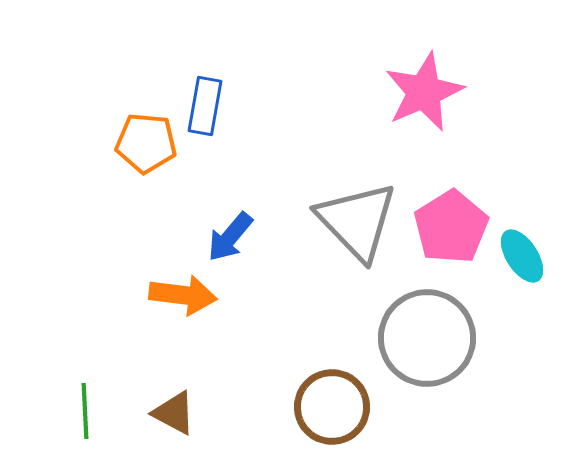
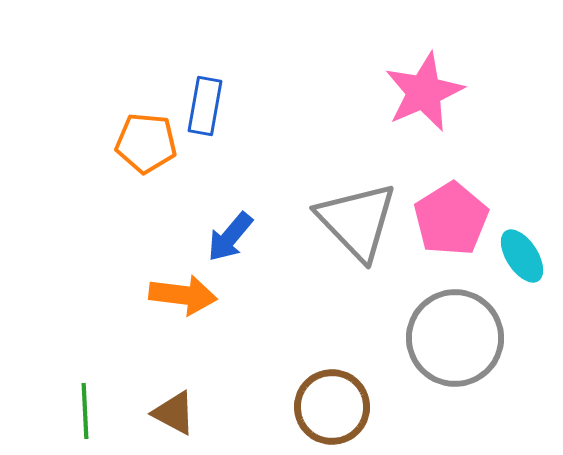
pink pentagon: moved 8 px up
gray circle: moved 28 px right
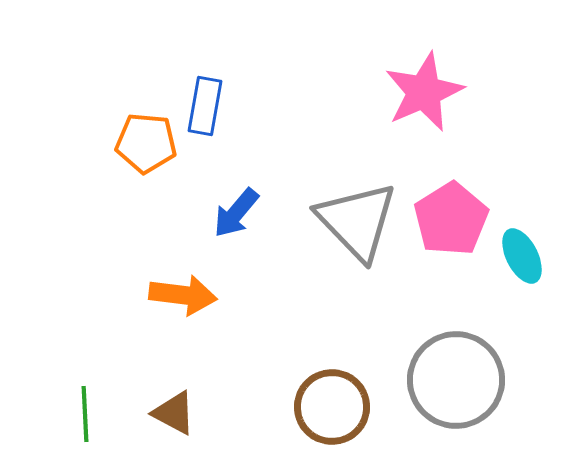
blue arrow: moved 6 px right, 24 px up
cyan ellipse: rotated 6 degrees clockwise
gray circle: moved 1 px right, 42 px down
green line: moved 3 px down
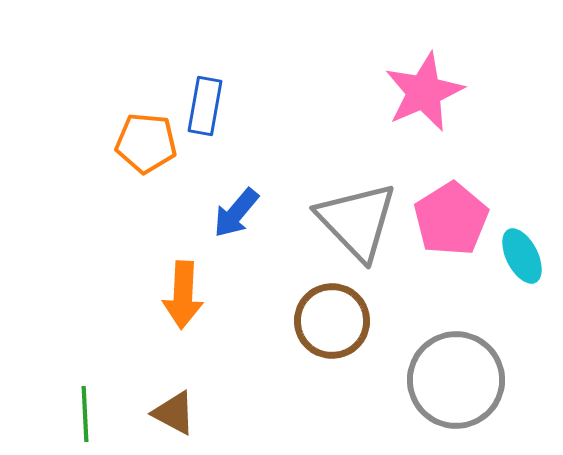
orange arrow: rotated 86 degrees clockwise
brown circle: moved 86 px up
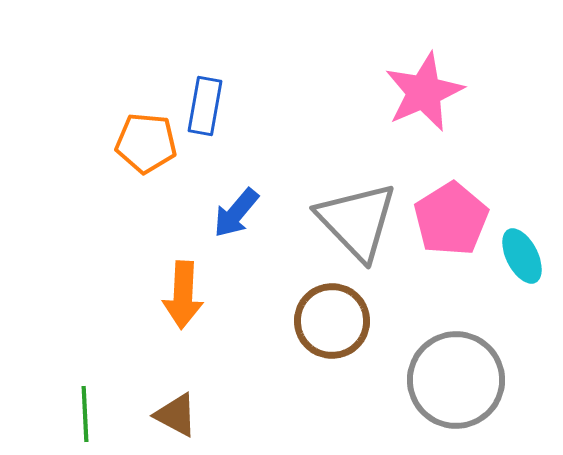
brown triangle: moved 2 px right, 2 px down
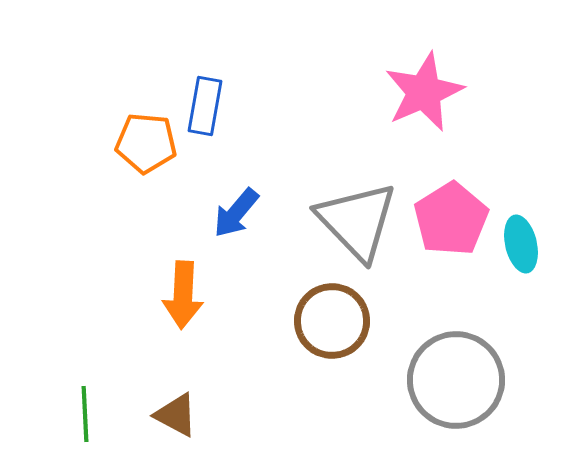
cyan ellipse: moved 1 px left, 12 px up; rotated 14 degrees clockwise
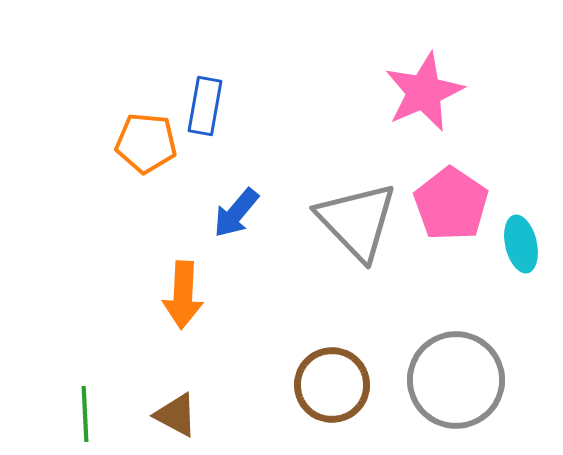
pink pentagon: moved 15 px up; rotated 6 degrees counterclockwise
brown circle: moved 64 px down
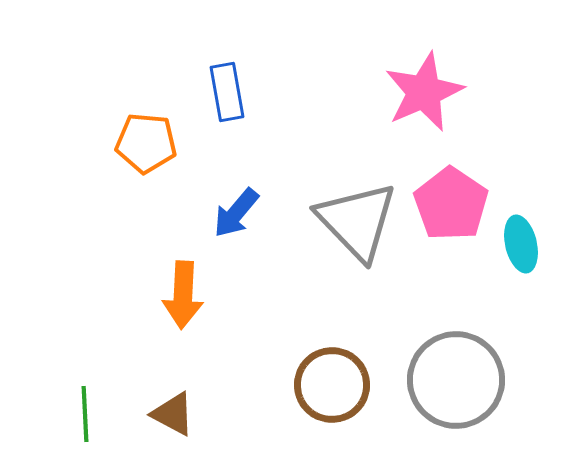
blue rectangle: moved 22 px right, 14 px up; rotated 20 degrees counterclockwise
brown triangle: moved 3 px left, 1 px up
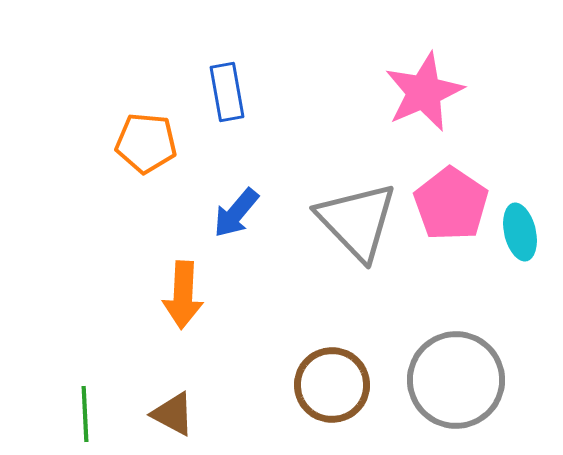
cyan ellipse: moved 1 px left, 12 px up
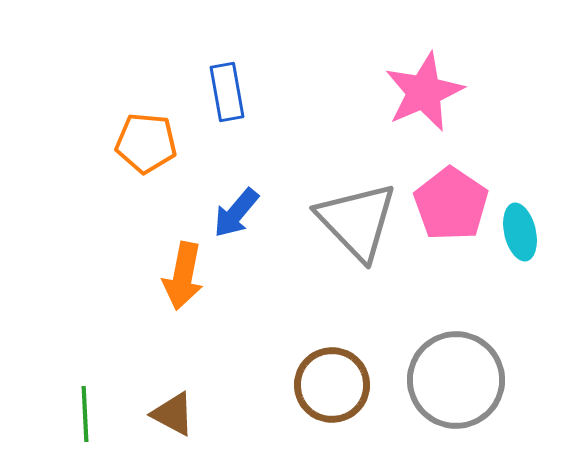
orange arrow: moved 19 px up; rotated 8 degrees clockwise
